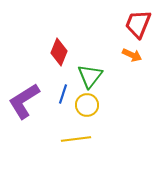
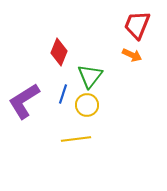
red trapezoid: moved 1 px left, 1 px down
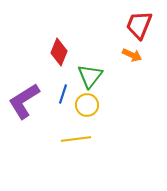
red trapezoid: moved 2 px right
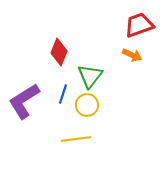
red trapezoid: rotated 48 degrees clockwise
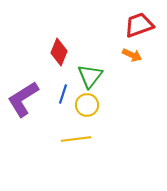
purple L-shape: moved 1 px left, 2 px up
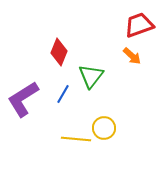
orange arrow: moved 1 px down; rotated 18 degrees clockwise
green triangle: moved 1 px right
blue line: rotated 12 degrees clockwise
yellow circle: moved 17 px right, 23 px down
yellow line: rotated 12 degrees clockwise
